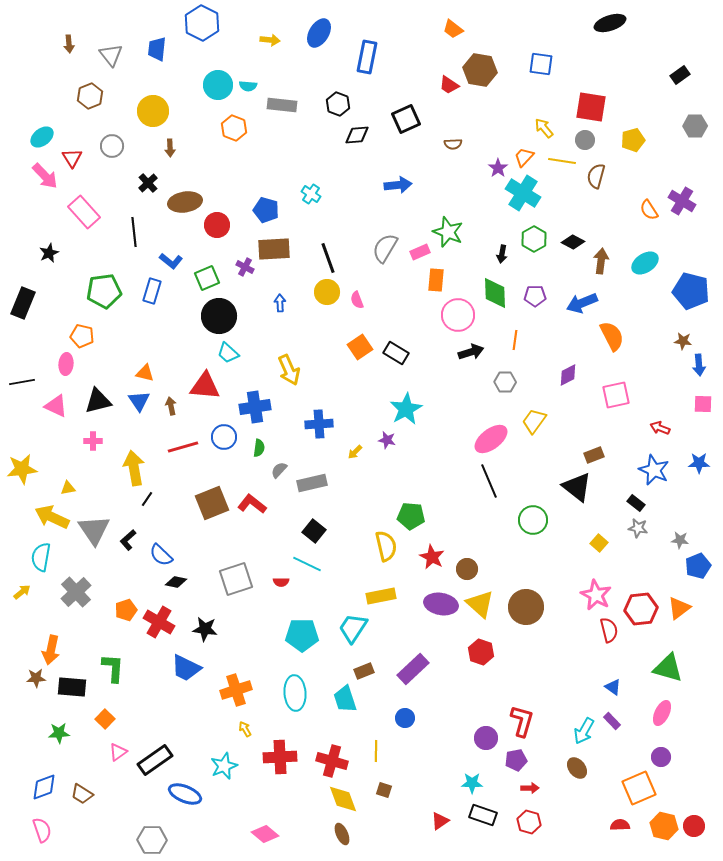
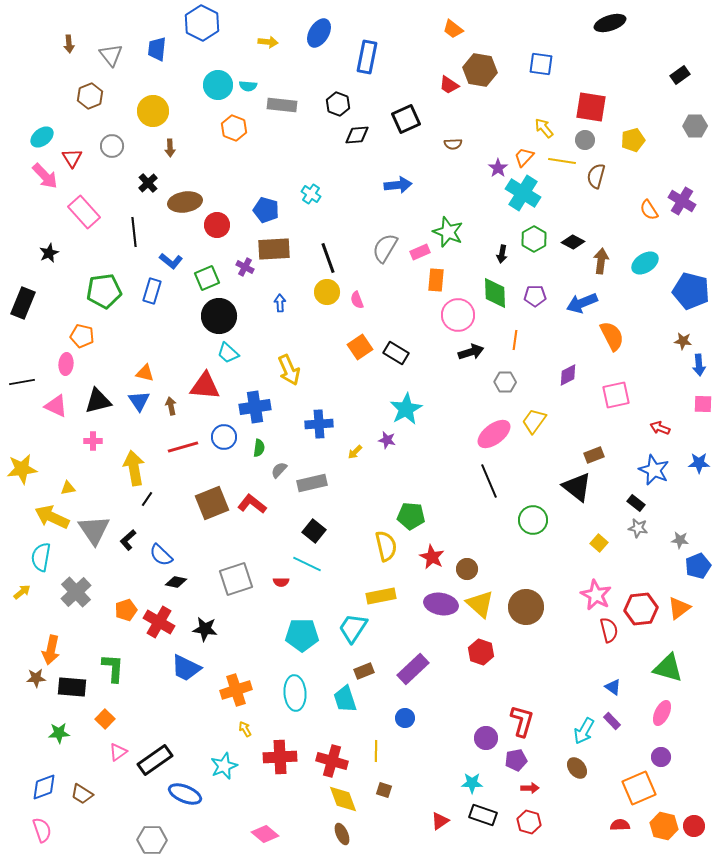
yellow arrow at (270, 40): moved 2 px left, 2 px down
pink ellipse at (491, 439): moved 3 px right, 5 px up
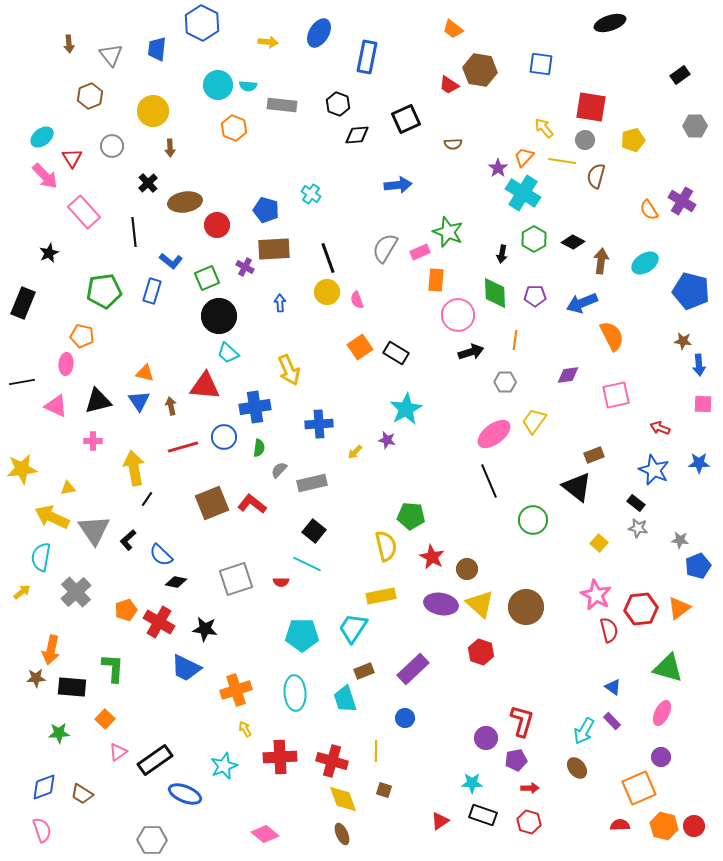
purple diamond at (568, 375): rotated 20 degrees clockwise
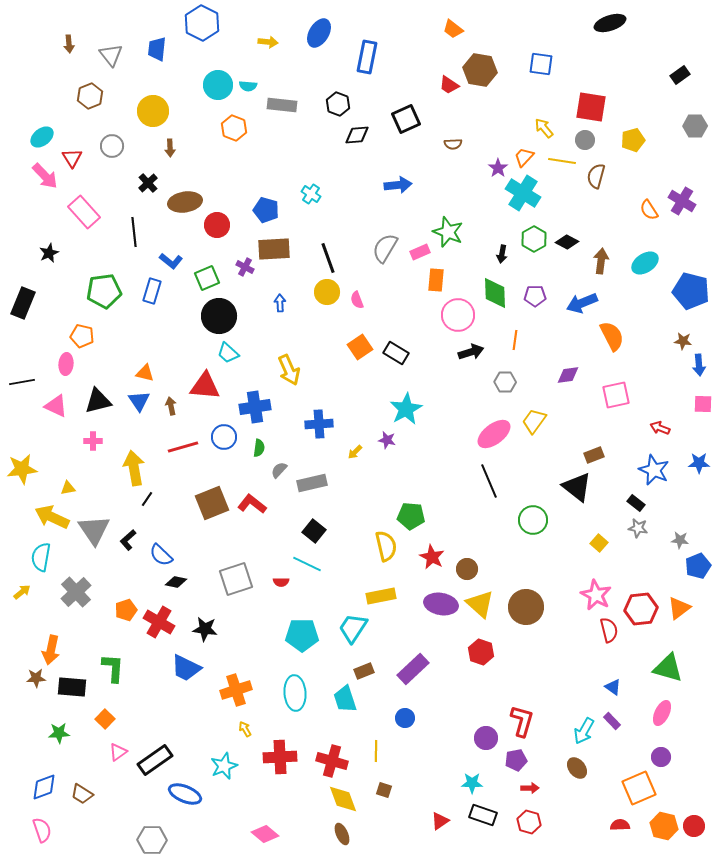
black diamond at (573, 242): moved 6 px left
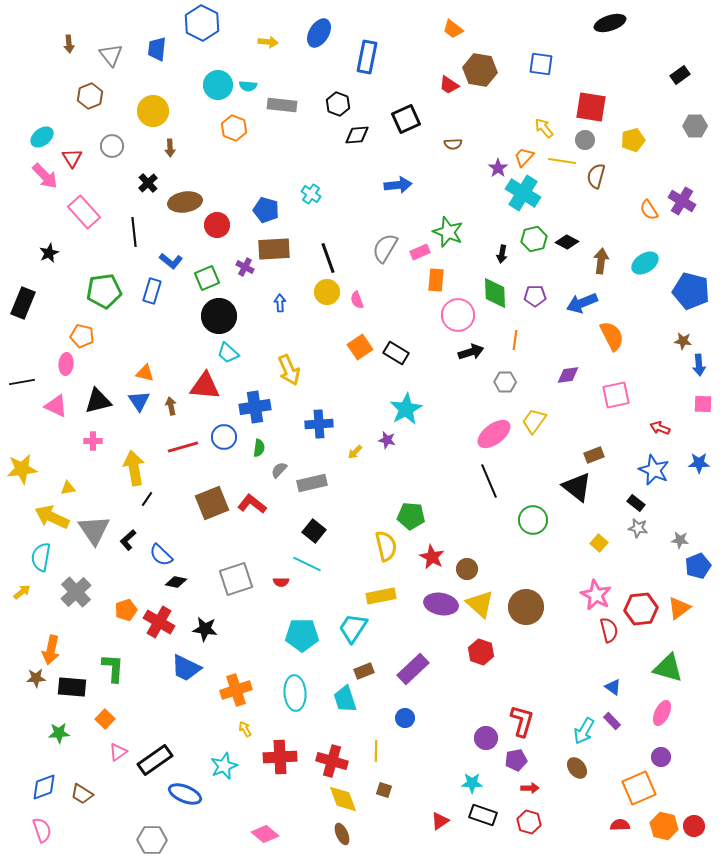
green hexagon at (534, 239): rotated 15 degrees clockwise
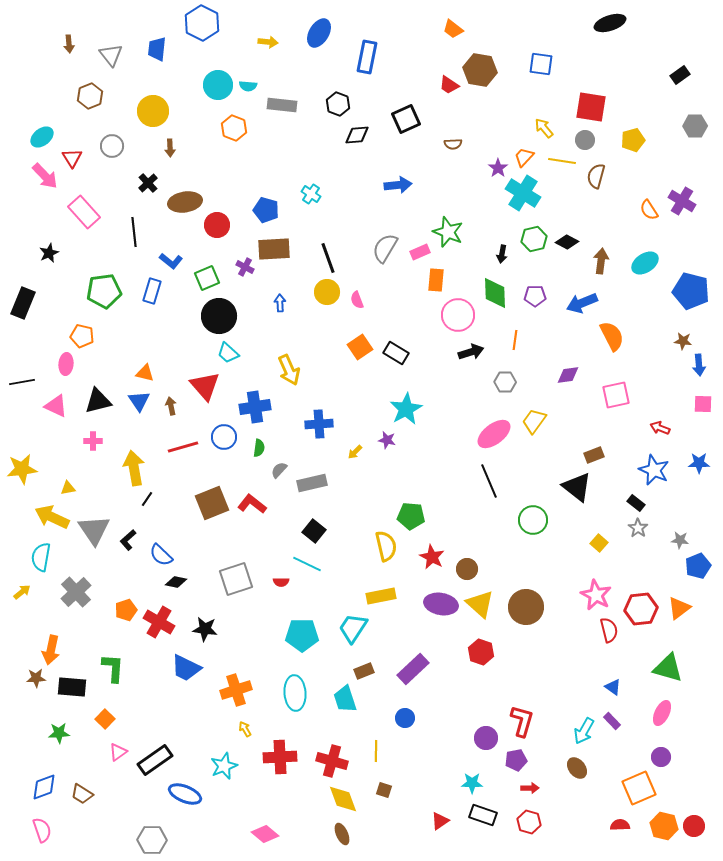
red triangle at (205, 386): rotated 44 degrees clockwise
gray star at (638, 528): rotated 24 degrees clockwise
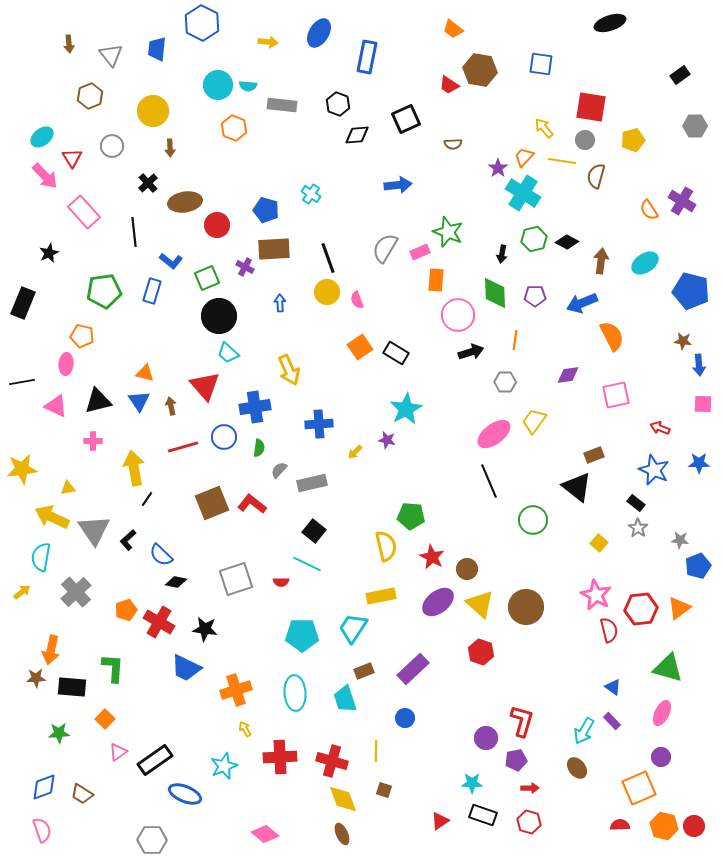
purple ellipse at (441, 604): moved 3 px left, 2 px up; rotated 48 degrees counterclockwise
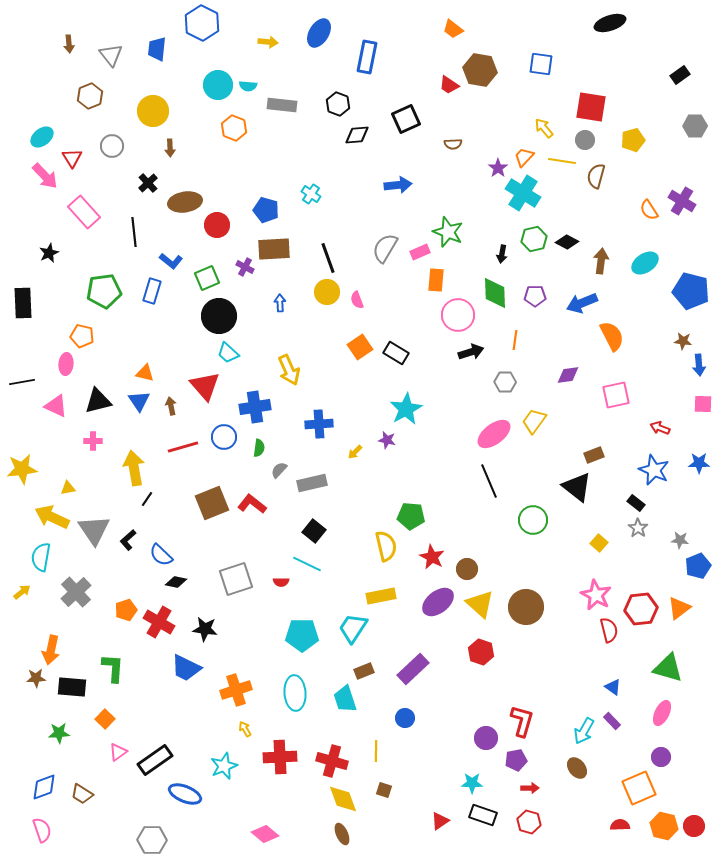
black rectangle at (23, 303): rotated 24 degrees counterclockwise
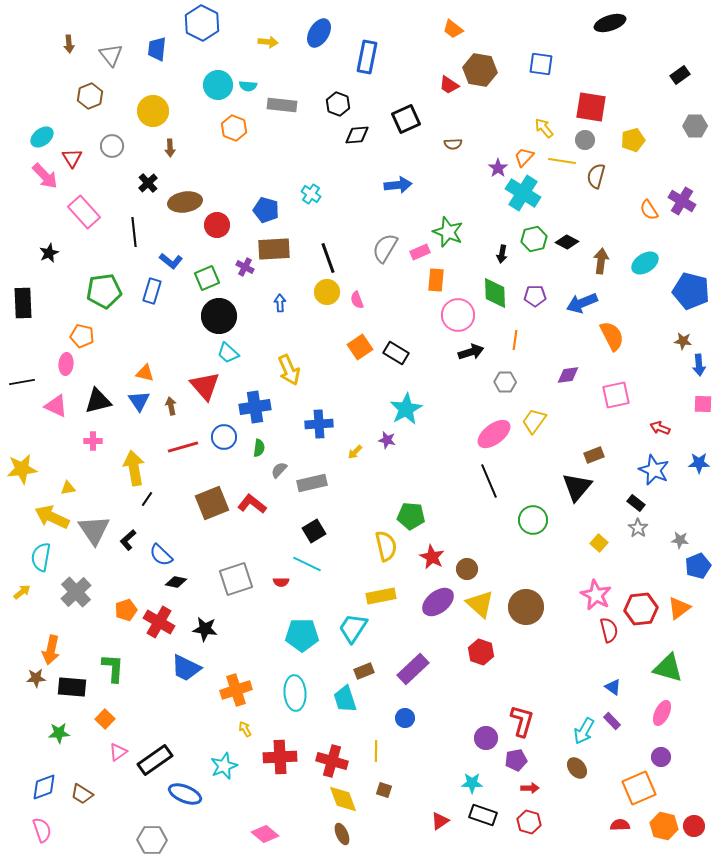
black triangle at (577, 487): rotated 32 degrees clockwise
black square at (314, 531): rotated 20 degrees clockwise
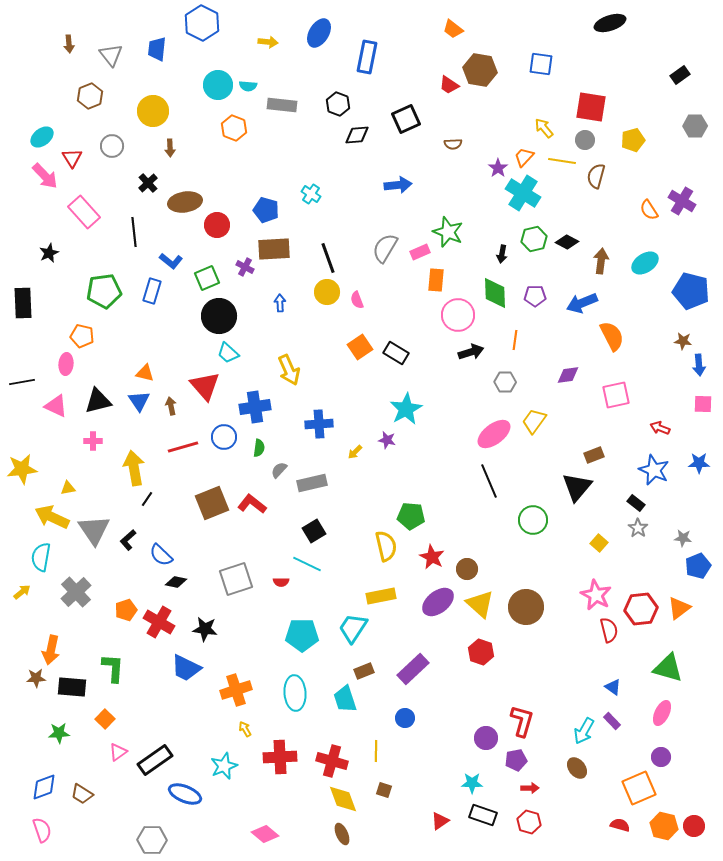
gray star at (680, 540): moved 3 px right, 2 px up
red semicircle at (620, 825): rotated 18 degrees clockwise
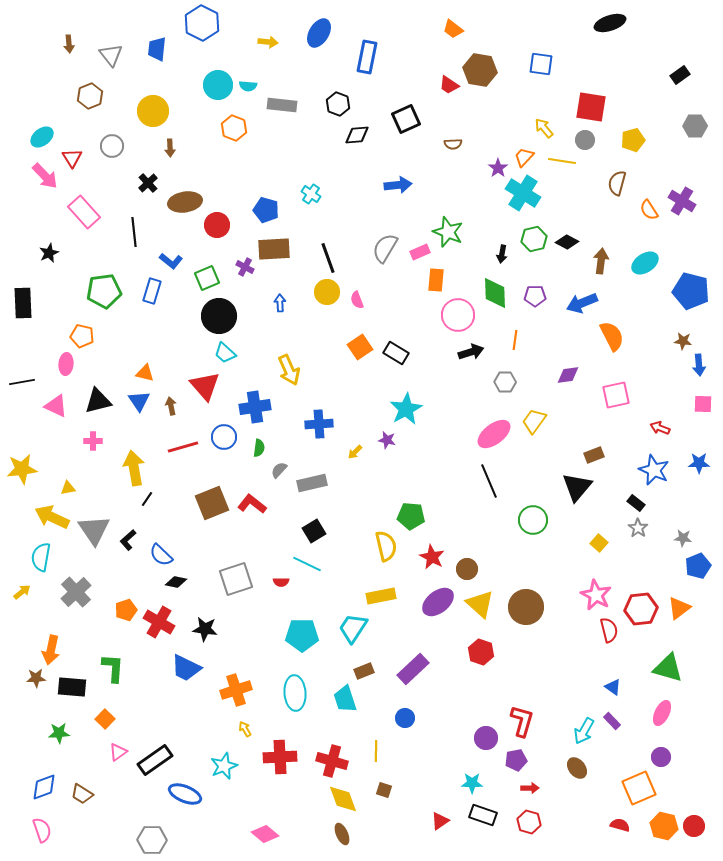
brown semicircle at (596, 176): moved 21 px right, 7 px down
cyan trapezoid at (228, 353): moved 3 px left
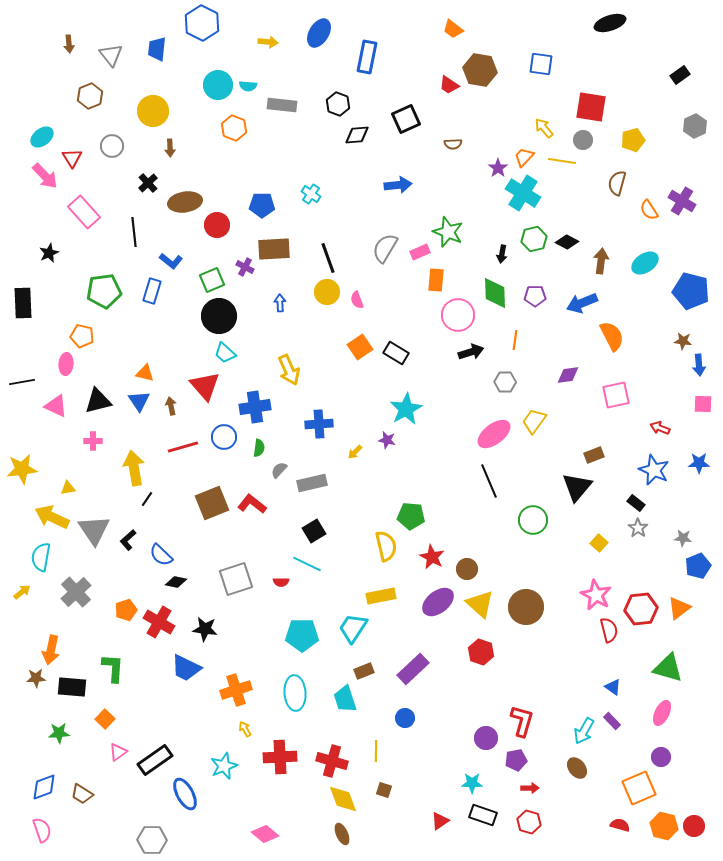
gray hexagon at (695, 126): rotated 25 degrees counterclockwise
gray circle at (585, 140): moved 2 px left
blue pentagon at (266, 210): moved 4 px left, 5 px up; rotated 15 degrees counterclockwise
green square at (207, 278): moved 5 px right, 2 px down
blue ellipse at (185, 794): rotated 40 degrees clockwise
